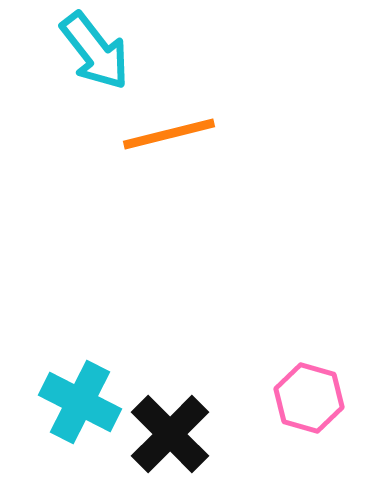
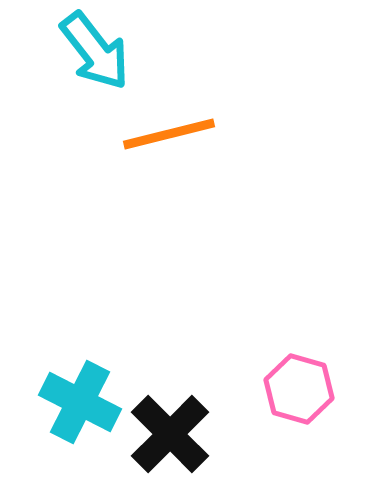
pink hexagon: moved 10 px left, 9 px up
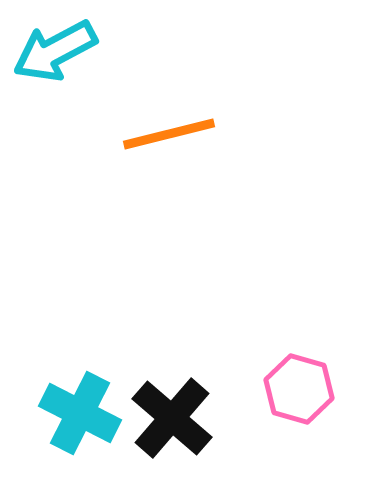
cyan arrow: moved 40 px left; rotated 100 degrees clockwise
cyan cross: moved 11 px down
black cross: moved 2 px right, 16 px up; rotated 4 degrees counterclockwise
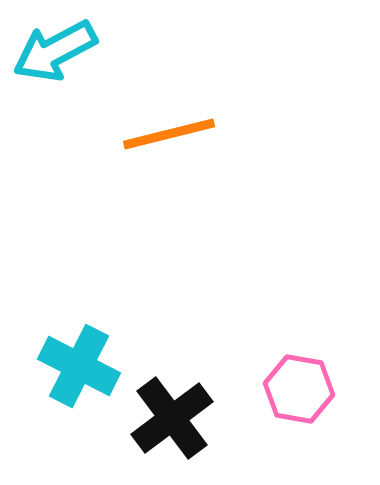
pink hexagon: rotated 6 degrees counterclockwise
cyan cross: moved 1 px left, 47 px up
black cross: rotated 12 degrees clockwise
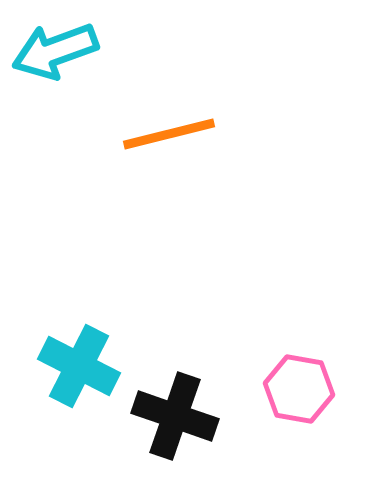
cyan arrow: rotated 8 degrees clockwise
black cross: moved 3 px right, 2 px up; rotated 34 degrees counterclockwise
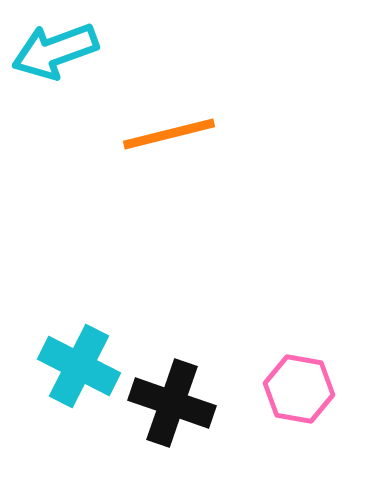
black cross: moved 3 px left, 13 px up
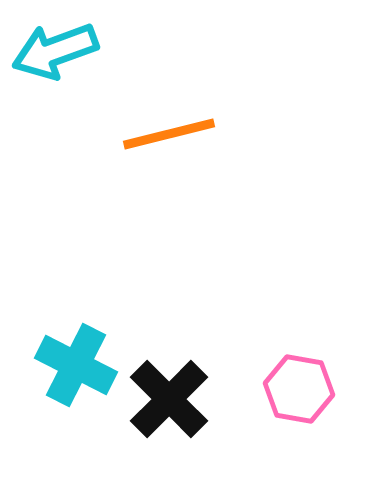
cyan cross: moved 3 px left, 1 px up
black cross: moved 3 px left, 4 px up; rotated 26 degrees clockwise
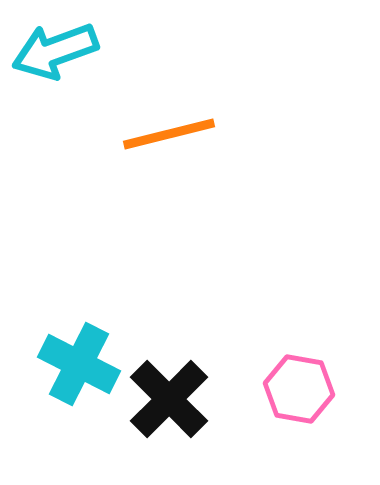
cyan cross: moved 3 px right, 1 px up
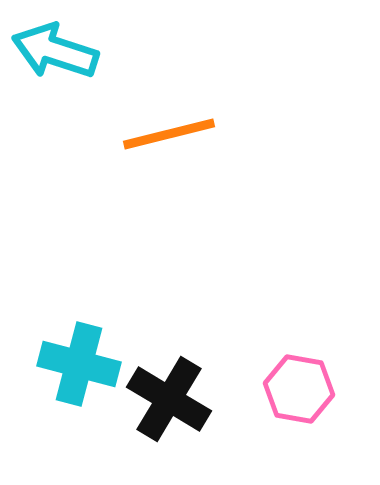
cyan arrow: rotated 38 degrees clockwise
cyan cross: rotated 12 degrees counterclockwise
black cross: rotated 14 degrees counterclockwise
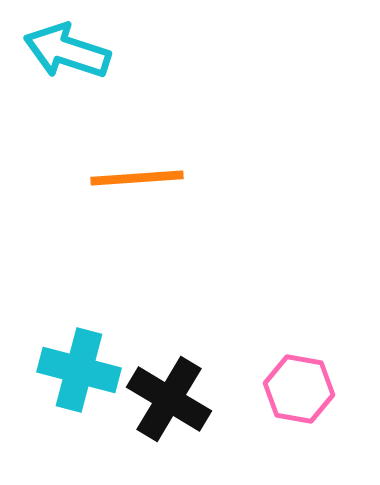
cyan arrow: moved 12 px right
orange line: moved 32 px left, 44 px down; rotated 10 degrees clockwise
cyan cross: moved 6 px down
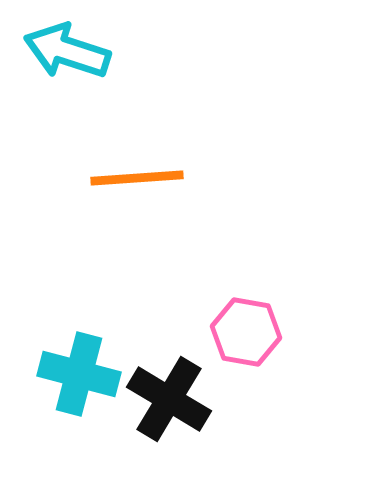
cyan cross: moved 4 px down
pink hexagon: moved 53 px left, 57 px up
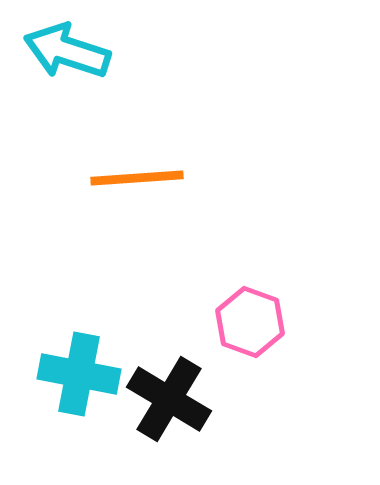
pink hexagon: moved 4 px right, 10 px up; rotated 10 degrees clockwise
cyan cross: rotated 4 degrees counterclockwise
